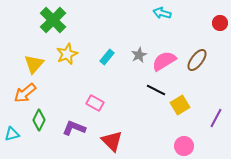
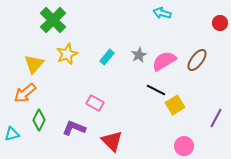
yellow square: moved 5 px left
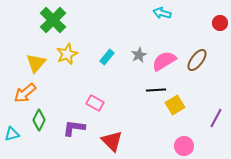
yellow triangle: moved 2 px right, 1 px up
black line: rotated 30 degrees counterclockwise
purple L-shape: rotated 15 degrees counterclockwise
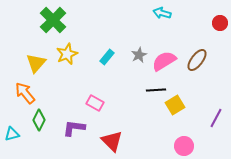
orange arrow: rotated 90 degrees clockwise
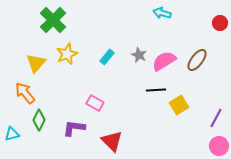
gray star: rotated 21 degrees counterclockwise
yellow square: moved 4 px right
pink circle: moved 35 px right
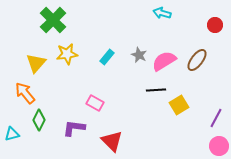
red circle: moved 5 px left, 2 px down
yellow star: rotated 15 degrees clockwise
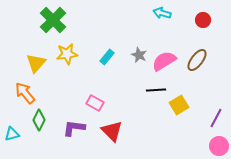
red circle: moved 12 px left, 5 px up
red triangle: moved 10 px up
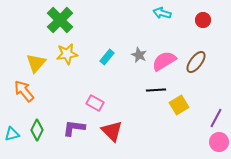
green cross: moved 7 px right
brown ellipse: moved 1 px left, 2 px down
orange arrow: moved 1 px left, 2 px up
green diamond: moved 2 px left, 10 px down
pink circle: moved 4 px up
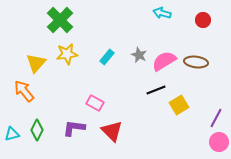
brown ellipse: rotated 60 degrees clockwise
black line: rotated 18 degrees counterclockwise
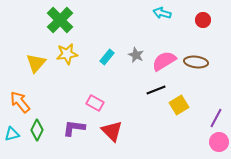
gray star: moved 3 px left
orange arrow: moved 4 px left, 11 px down
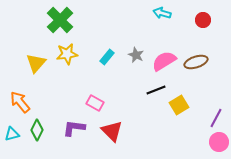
brown ellipse: rotated 25 degrees counterclockwise
